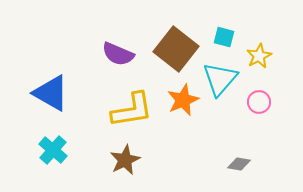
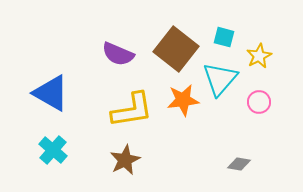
orange star: rotated 16 degrees clockwise
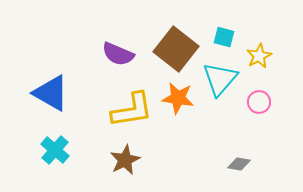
orange star: moved 5 px left, 2 px up; rotated 16 degrees clockwise
cyan cross: moved 2 px right
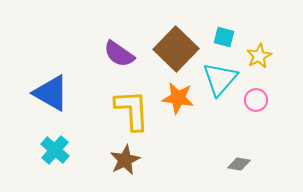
brown square: rotated 6 degrees clockwise
purple semicircle: moved 1 px right; rotated 12 degrees clockwise
pink circle: moved 3 px left, 2 px up
yellow L-shape: rotated 84 degrees counterclockwise
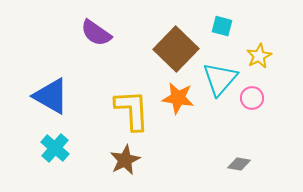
cyan square: moved 2 px left, 11 px up
purple semicircle: moved 23 px left, 21 px up
blue triangle: moved 3 px down
pink circle: moved 4 px left, 2 px up
cyan cross: moved 2 px up
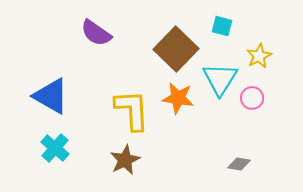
cyan triangle: rotated 9 degrees counterclockwise
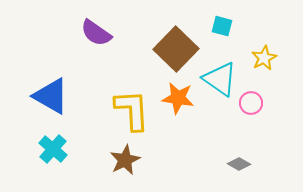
yellow star: moved 5 px right, 2 px down
cyan triangle: rotated 27 degrees counterclockwise
pink circle: moved 1 px left, 5 px down
cyan cross: moved 2 px left, 1 px down
gray diamond: rotated 20 degrees clockwise
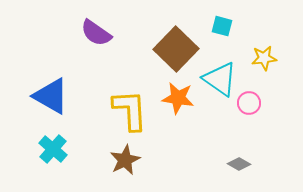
yellow star: rotated 20 degrees clockwise
pink circle: moved 2 px left
yellow L-shape: moved 2 px left
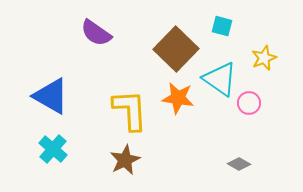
yellow star: rotated 15 degrees counterclockwise
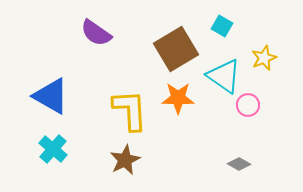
cyan square: rotated 15 degrees clockwise
brown square: rotated 15 degrees clockwise
cyan triangle: moved 4 px right, 3 px up
orange star: rotated 8 degrees counterclockwise
pink circle: moved 1 px left, 2 px down
